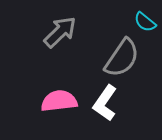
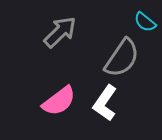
pink semicircle: rotated 150 degrees clockwise
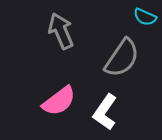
cyan semicircle: moved 5 px up; rotated 15 degrees counterclockwise
gray arrow: moved 1 px right, 1 px up; rotated 69 degrees counterclockwise
white L-shape: moved 9 px down
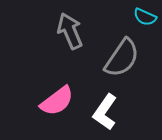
gray arrow: moved 9 px right
pink semicircle: moved 2 px left
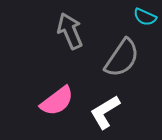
white L-shape: rotated 24 degrees clockwise
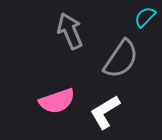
cyan semicircle: rotated 110 degrees clockwise
gray semicircle: moved 1 px left, 1 px down
pink semicircle: rotated 18 degrees clockwise
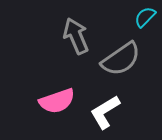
gray arrow: moved 6 px right, 5 px down
gray semicircle: rotated 21 degrees clockwise
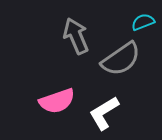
cyan semicircle: moved 2 px left, 5 px down; rotated 25 degrees clockwise
white L-shape: moved 1 px left, 1 px down
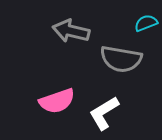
cyan semicircle: moved 3 px right, 1 px down
gray arrow: moved 5 px left, 5 px up; rotated 54 degrees counterclockwise
gray semicircle: rotated 45 degrees clockwise
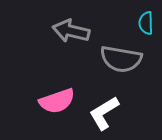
cyan semicircle: rotated 70 degrees counterclockwise
